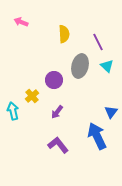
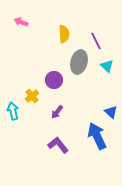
purple line: moved 2 px left, 1 px up
gray ellipse: moved 1 px left, 4 px up
blue triangle: rotated 24 degrees counterclockwise
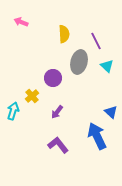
purple circle: moved 1 px left, 2 px up
cyan arrow: rotated 30 degrees clockwise
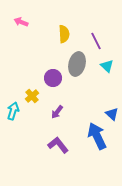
gray ellipse: moved 2 px left, 2 px down
blue triangle: moved 1 px right, 2 px down
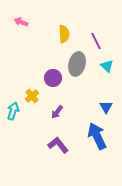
blue triangle: moved 6 px left, 7 px up; rotated 16 degrees clockwise
